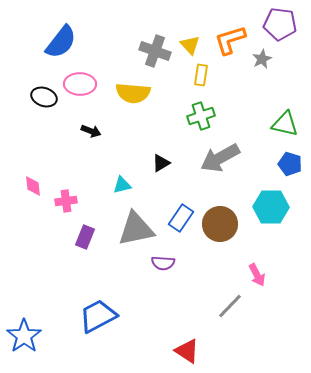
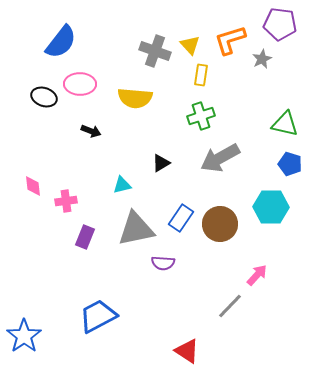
yellow semicircle: moved 2 px right, 5 px down
pink arrow: rotated 110 degrees counterclockwise
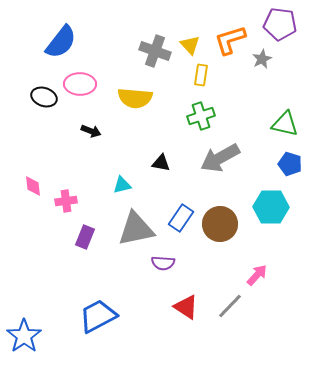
black triangle: rotated 42 degrees clockwise
red triangle: moved 1 px left, 44 px up
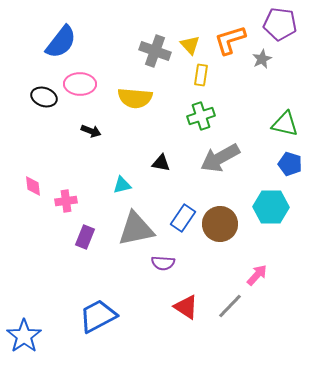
blue rectangle: moved 2 px right
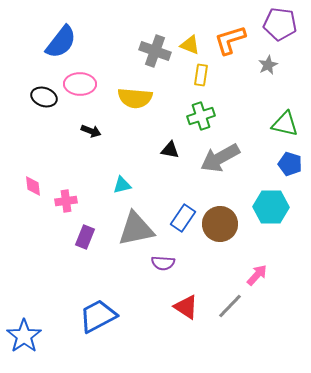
yellow triangle: rotated 25 degrees counterclockwise
gray star: moved 6 px right, 6 px down
black triangle: moved 9 px right, 13 px up
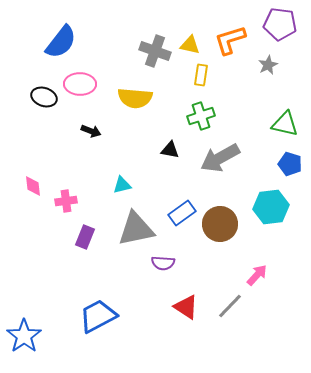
yellow triangle: rotated 10 degrees counterclockwise
cyan hexagon: rotated 8 degrees counterclockwise
blue rectangle: moved 1 px left, 5 px up; rotated 20 degrees clockwise
